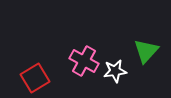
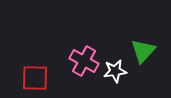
green triangle: moved 3 px left
red square: rotated 32 degrees clockwise
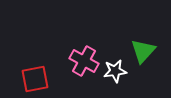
red square: moved 1 px down; rotated 12 degrees counterclockwise
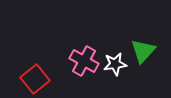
white star: moved 7 px up
red square: rotated 28 degrees counterclockwise
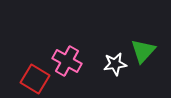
pink cross: moved 17 px left
red square: rotated 20 degrees counterclockwise
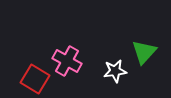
green triangle: moved 1 px right, 1 px down
white star: moved 7 px down
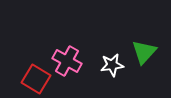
white star: moved 3 px left, 6 px up
red square: moved 1 px right
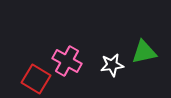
green triangle: rotated 36 degrees clockwise
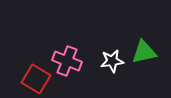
pink cross: rotated 8 degrees counterclockwise
white star: moved 4 px up
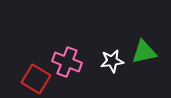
pink cross: moved 1 px down
